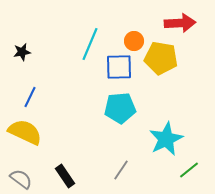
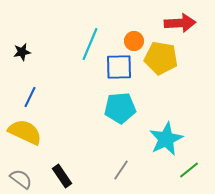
black rectangle: moved 3 px left
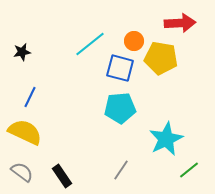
cyan line: rotated 28 degrees clockwise
blue square: moved 1 px right, 1 px down; rotated 16 degrees clockwise
gray semicircle: moved 1 px right, 7 px up
